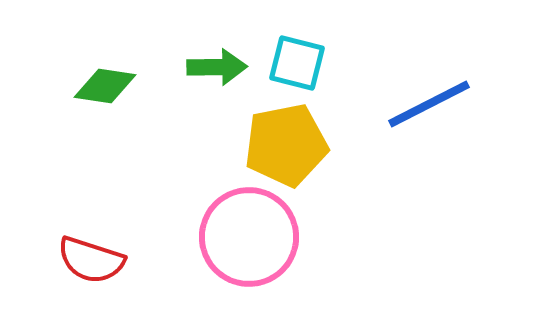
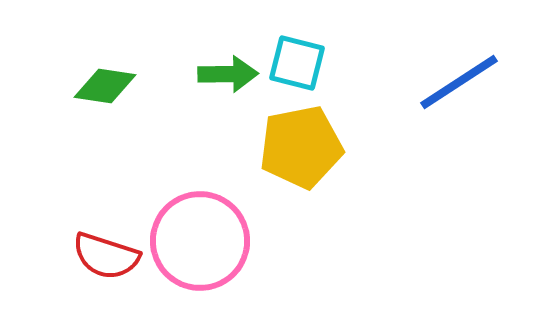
green arrow: moved 11 px right, 7 px down
blue line: moved 30 px right, 22 px up; rotated 6 degrees counterclockwise
yellow pentagon: moved 15 px right, 2 px down
pink circle: moved 49 px left, 4 px down
red semicircle: moved 15 px right, 4 px up
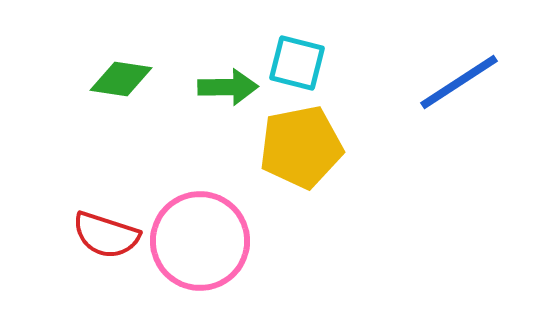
green arrow: moved 13 px down
green diamond: moved 16 px right, 7 px up
red semicircle: moved 21 px up
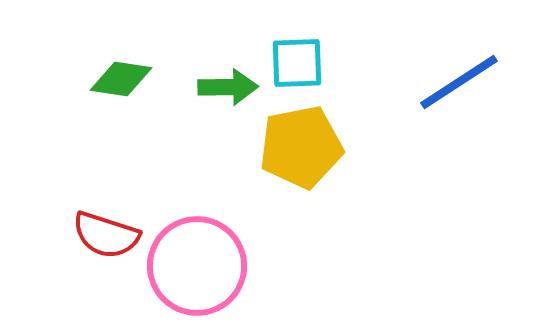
cyan square: rotated 16 degrees counterclockwise
pink circle: moved 3 px left, 25 px down
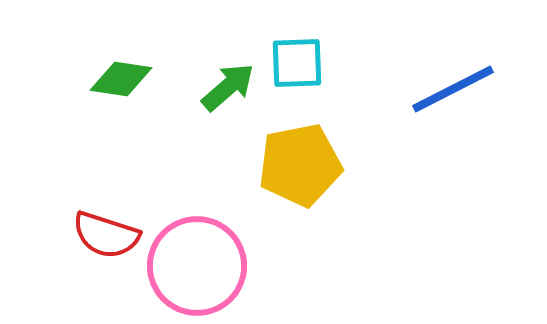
blue line: moved 6 px left, 7 px down; rotated 6 degrees clockwise
green arrow: rotated 40 degrees counterclockwise
yellow pentagon: moved 1 px left, 18 px down
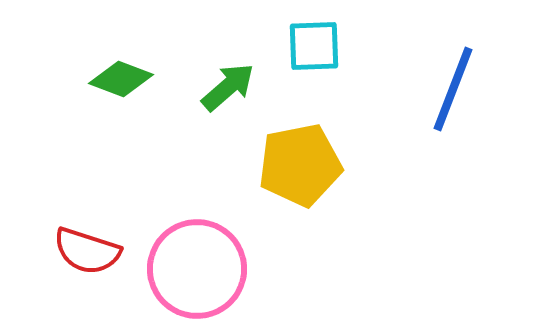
cyan square: moved 17 px right, 17 px up
green diamond: rotated 12 degrees clockwise
blue line: rotated 42 degrees counterclockwise
red semicircle: moved 19 px left, 16 px down
pink circle: moved 3 px down
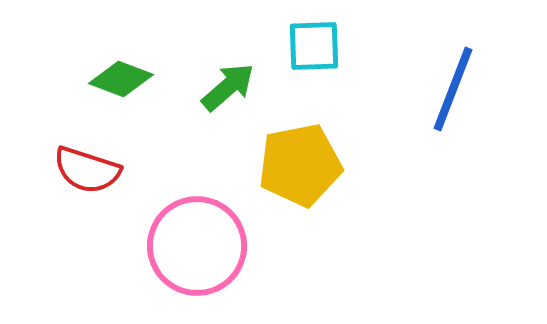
red semicircle: moved 81 px up
pink circle: moved 23 px up
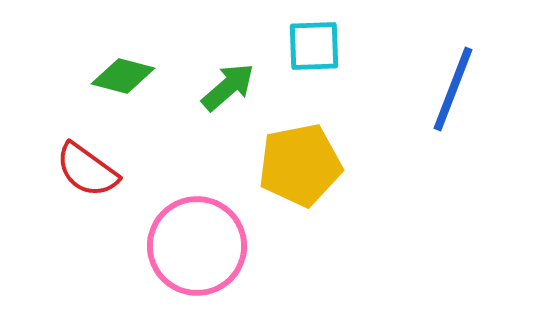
green diamond: moved 2 px right, 3 px up; rotated 6 degrees counterclockwise
red semicircle: rotated 18 degrees clockwise
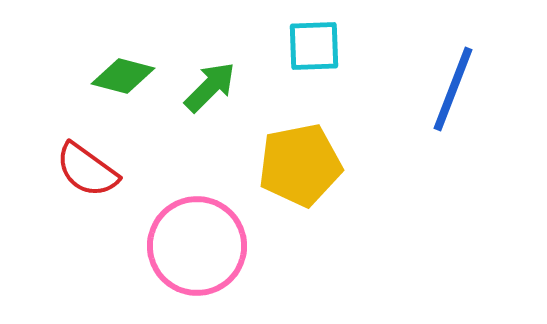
green arrow: moved 18 px left; rotated 4 degrees counterclockwise
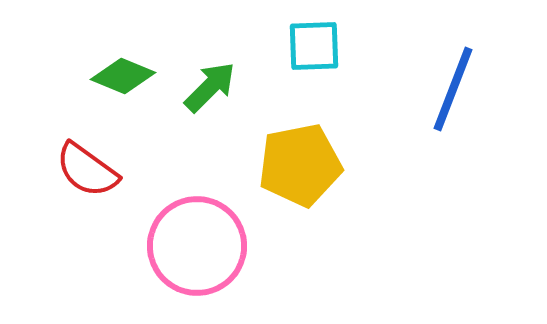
green diamond: rotated 8 degrees clockwise
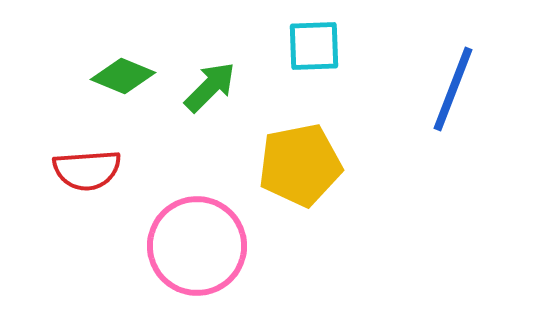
red semicircle: rotated 40 degrees counterclockwise
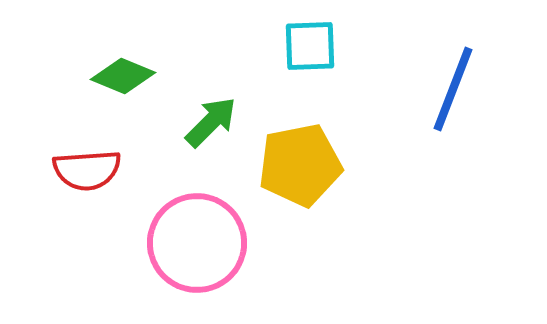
cyan square: moved 4 px left
green arrow: moved 1 px right, 35 px down
pink circle: moved 3 px up
